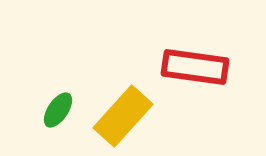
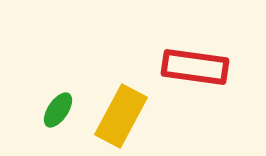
yellow rectangle: moved 2 px left; rotated 14 degrees counterclockwise
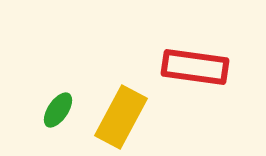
yellow rectangle: moved 1 px down
